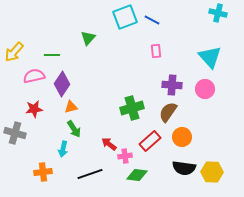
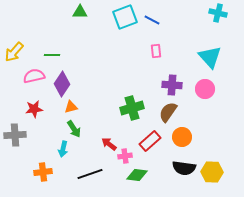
green triangle: moved 8 px left, 26 px up; rotated 49 degrees clockwise
gray cross: moved 2 px down; rotated 20 degrees counterclockwise
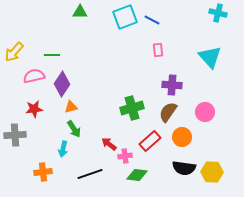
pink rectangle: moved 2 px right, 1 px up
pink circle: moved 23 px down
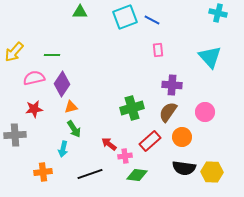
pink semicircle: moved 2 px down
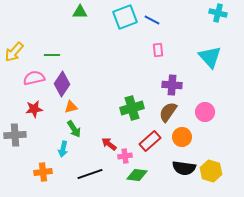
yellow hexagon: moved 1 px left, 1 px up; rotated 15 degrees clockwise
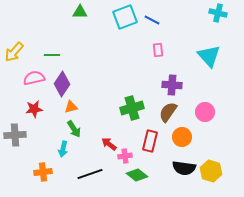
cyan triangle: moved 1 px left, 1 px up
red rectangle: rotated 35 degrees counterclockwise
green diamond: rotated 30 degrees clockwise
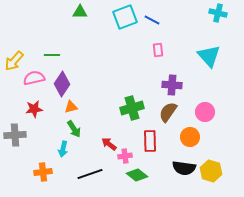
yellow arrow: moved 9 px down
orange circle: moved 8 px right
red rectangle: rotated 15 degrees counterclockwise
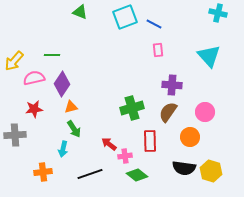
green triangle: rotated 21 degrees clockwise
blue line: moved 2 px right, 4 px down
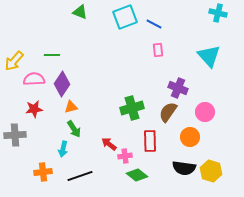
pink semicircle: moved 1 px down; rotated 10 degrees clockwise
purple cross: moved 6 px right, 3 px down; rotated 18 degrees clockwise
black line: moved 10 px left, 2 px down
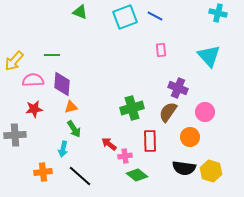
blue line: moved 1 px right, 8 px up
pink rectangle: moved 3 px right
pink semicircle: moved 1 px left, 1 px down
purple diamond: rotated 30 degrees counterclockwise
black line: rotated 60 degrees clockwise
